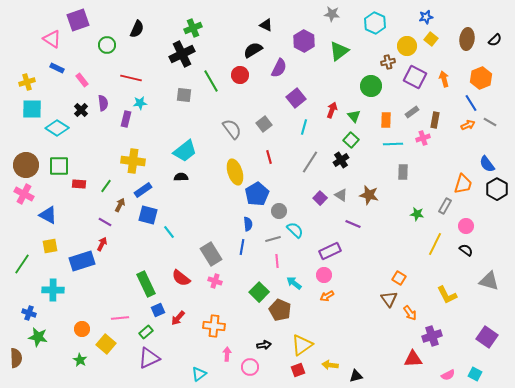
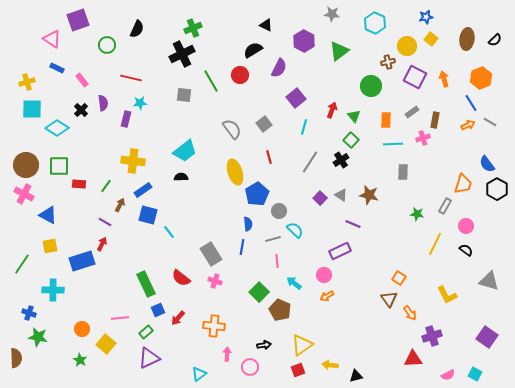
purple rectangle at (330, 251): moved 10 px right
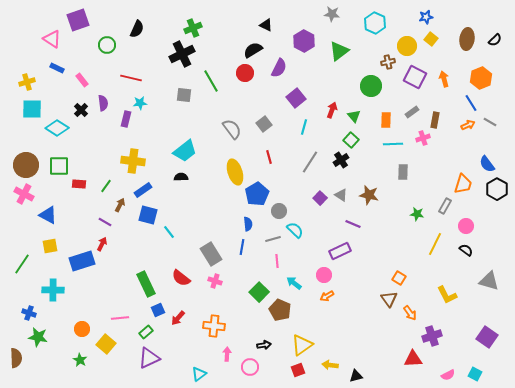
red circle at (240, 75): moved 5 px right, 2 px up
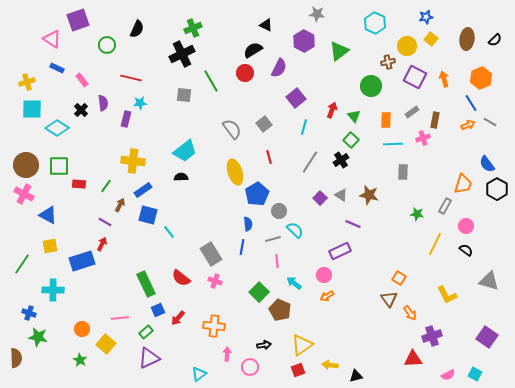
gray star at (332, 14): moved 15 px left
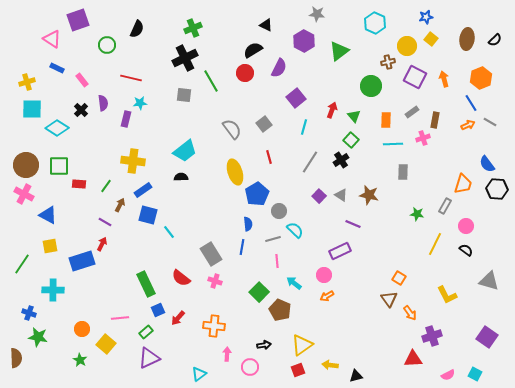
black cross at (182, 54): moved 3 px right, 4 px down
black hexagon at (497, 189): rotated 25 degrees counterclockwise
purple square at (320, 198): moved 1 px left, 2 px up
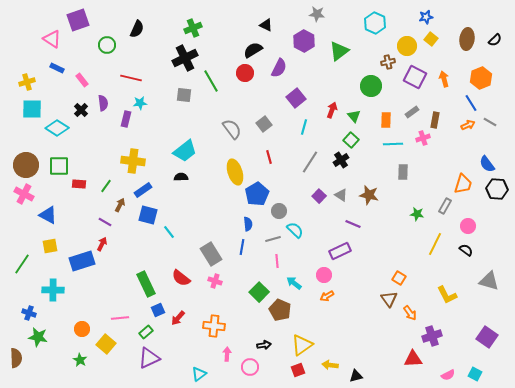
pink circle at (466, 226): moved 2 px right
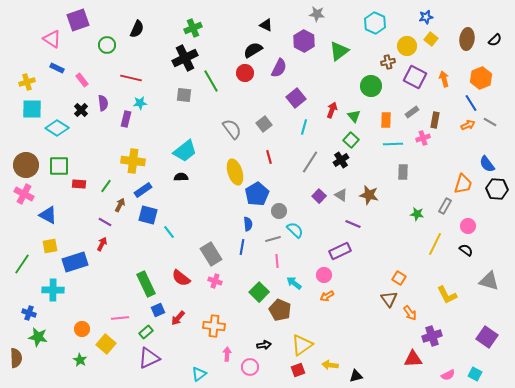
blue rectangle at (82, 261): moved 7 px left, 1 px down
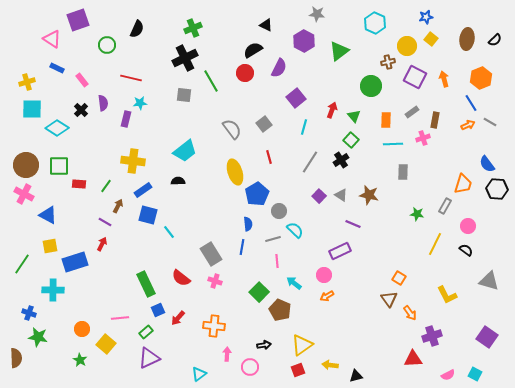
black semicircle at (181, 177): moved 3 px left, 4 px down
brown arrow at (120, 205): moved 2 px left, 1 px down
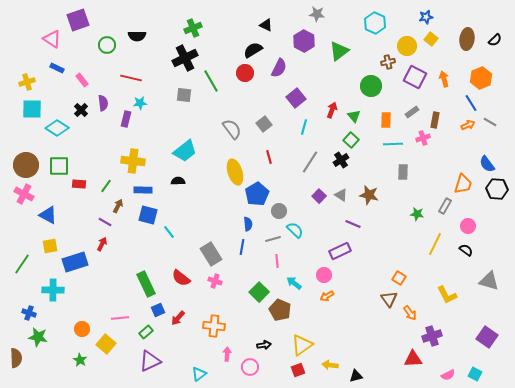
black semicircle at (137, 29): moved 7 px down; rotated 66 degrees clockwise
blue rectangle at (143, 190): rotated 36 degrees clockwise
purple triangle at (149, 358): moved 1 px right, 3 px down
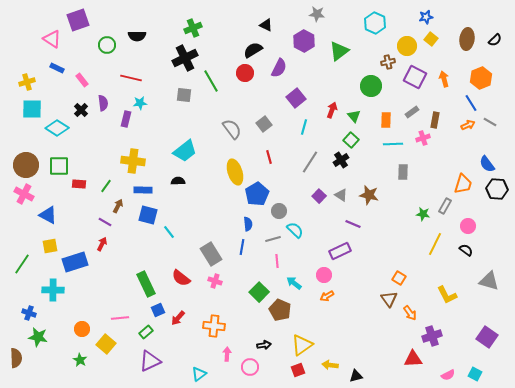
green star at (417, 214): moved 6 px right
